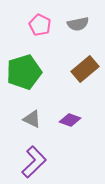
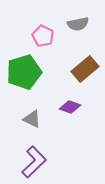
pink pentagon: moved 3 px right, 11 px down
purple diamond: moved 13 px up
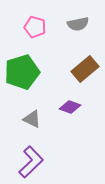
pink pentagon: moved 8 px left, 9 px up; rotated 10 degrees counterclockwise
green pentagon: moved 2 px left
purple L-shape: moved 3 px left
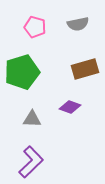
brown rectangle: rotated 24 degrees clockwise
gray triangle: rotated 24 degrees counterclockwise
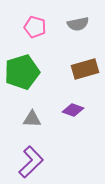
purple diamond: moved 3 px right, 3 px down
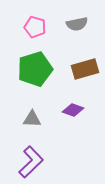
gray semicircle: moved 1 px left
green pentagon: moved 13 px right, 3 px up
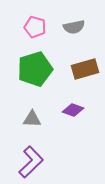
gray semicircle: moved 3 px left, 3 px down
